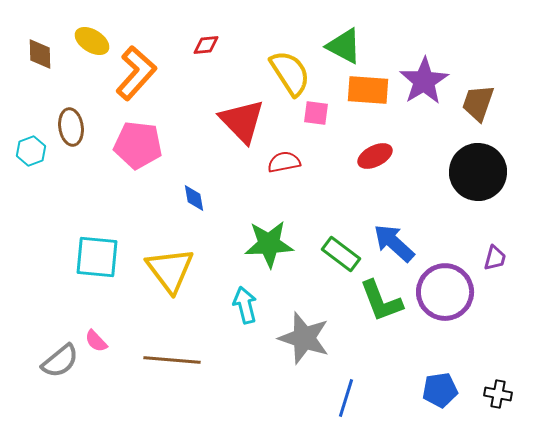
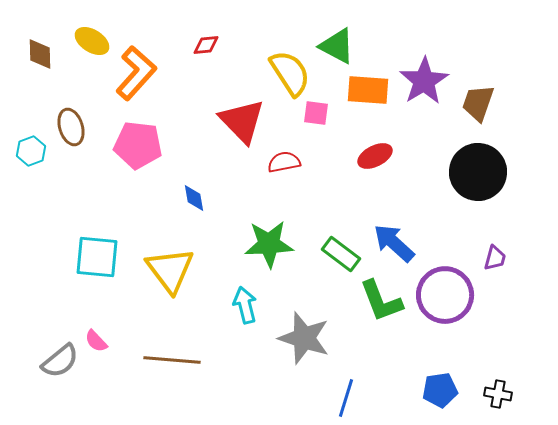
green triangle: moved 7 px left
brown ellipse: rotated 9 degrees counterclockwise
purple circle: moved 3 px down
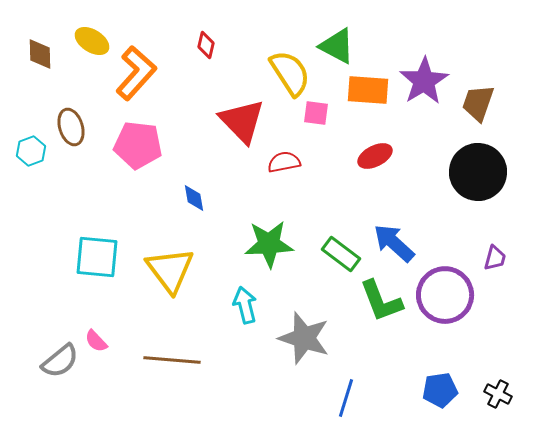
red diamond: rotated 72 degrees counterclockwise
black cross: rotated 16 degrees clockwise
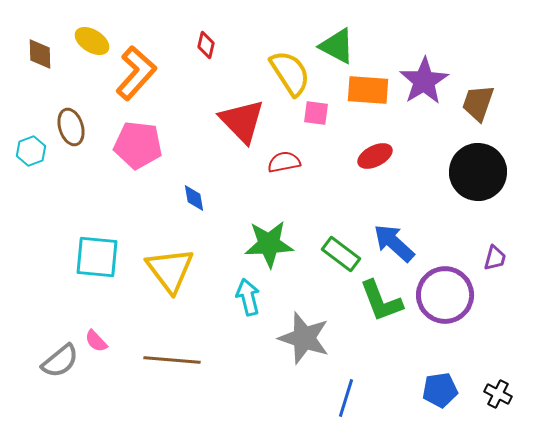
cyan arrow: moved 3 px right, 8 px up
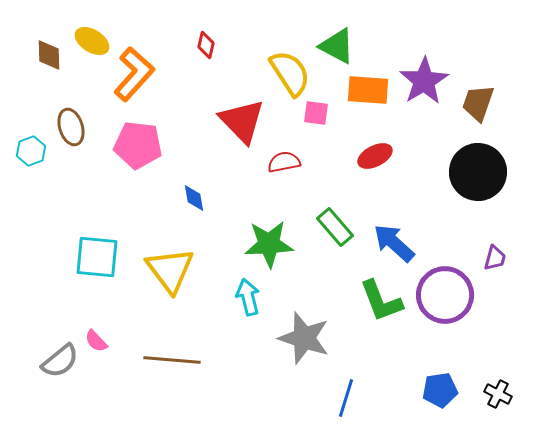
brown diamond: moved 9 px right, 1 px down
orange L-shape: moved 2 px left, 1 px down
green rectangle: moved 6 px left, 27 px up; rotated 12 degrees clockwise
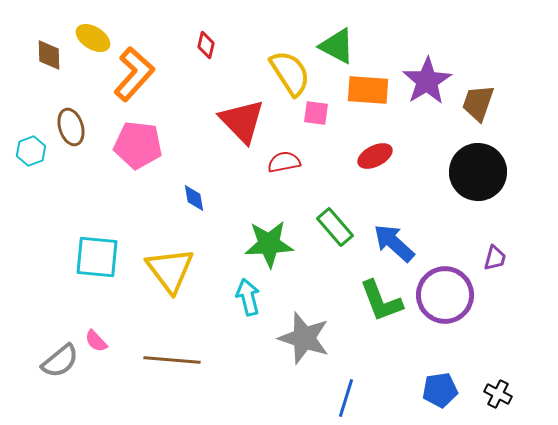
yellow ellipse: moved 1 px right, 3 px up
purple star: moved 3 px right
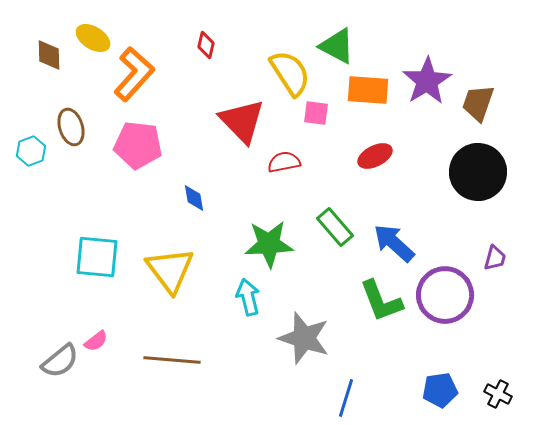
pink semicircle: rotated 85 degrees counterclockwise
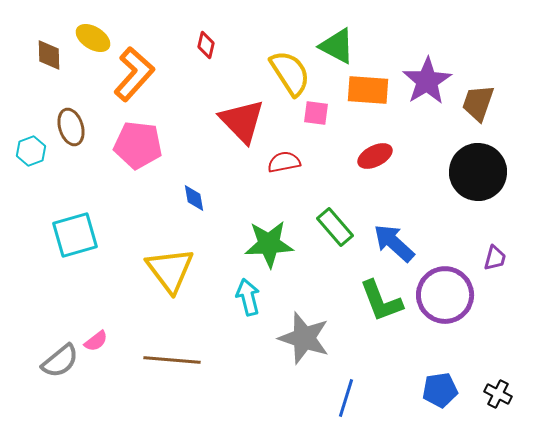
cyan square: moved 22 px left, 22 px up; rotated 21 degrees counterclockwise
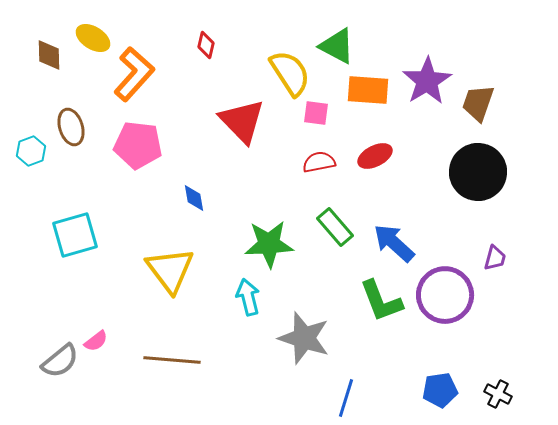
red semicircle: moved 35 px right
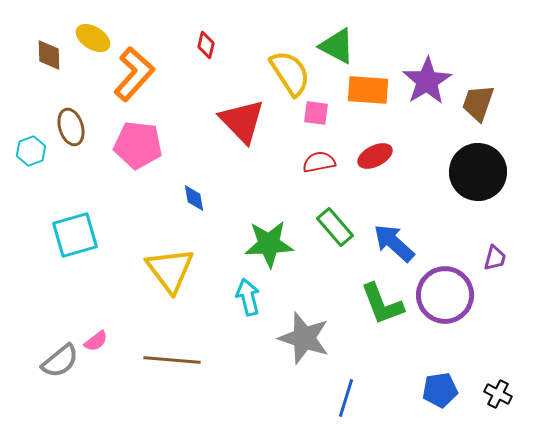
green L-shape: moved 1 px right, 3 px down
